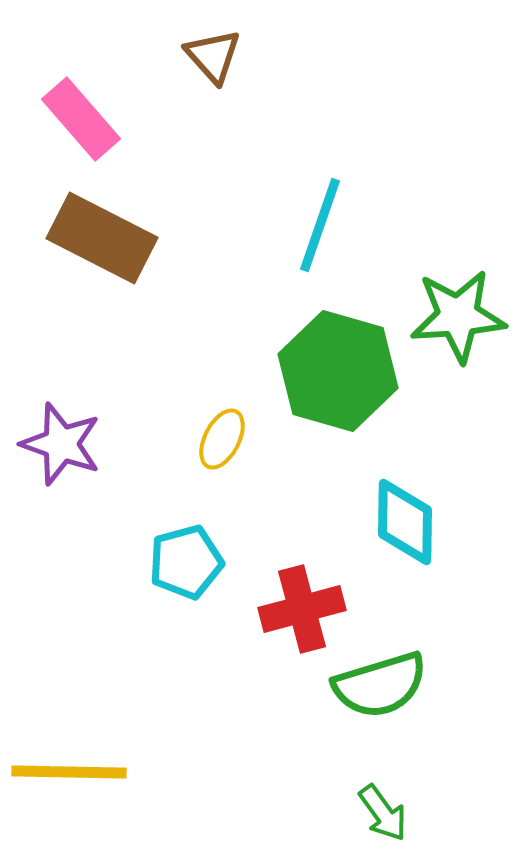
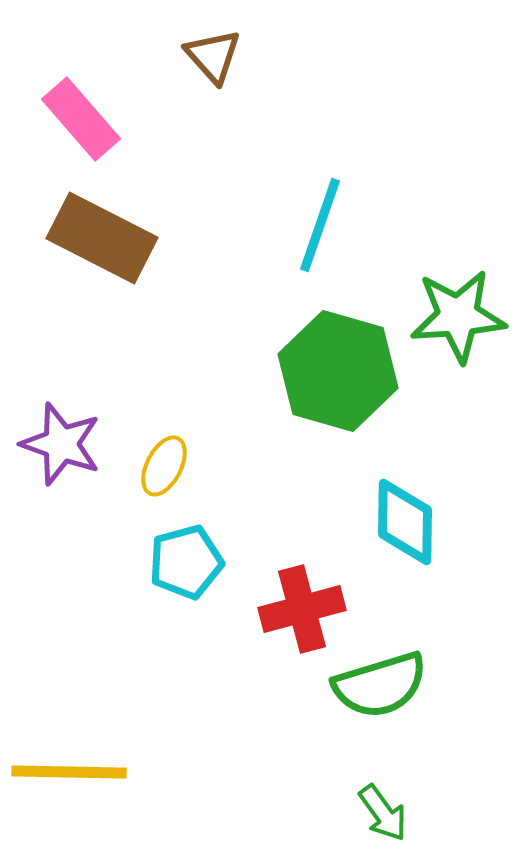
yellow ellipse: moved 58 px left, 27 px down
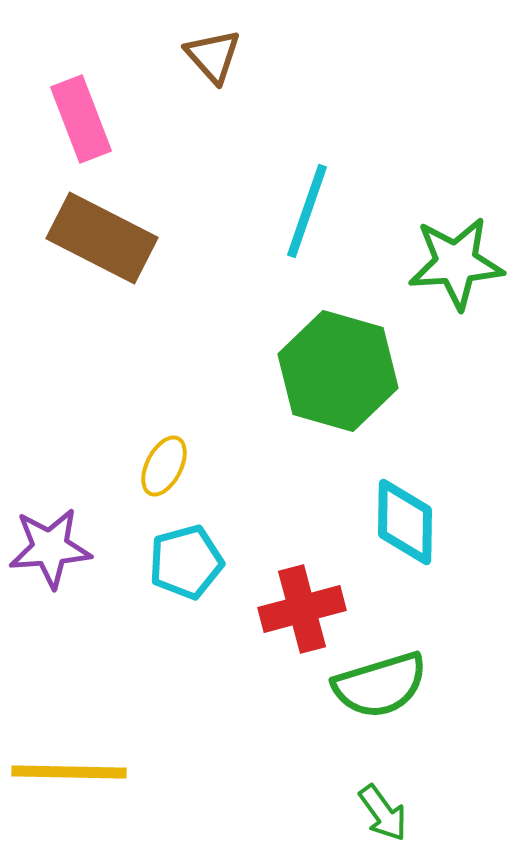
pink rectangle: rotated 20 degrees clockwise
cyan line: moved 13 px left, 14 px up
green star: moved 2 px left, 53 px up
purple star: moved 11 px left, 104 px down; rotated 24 degrees counterclockwise
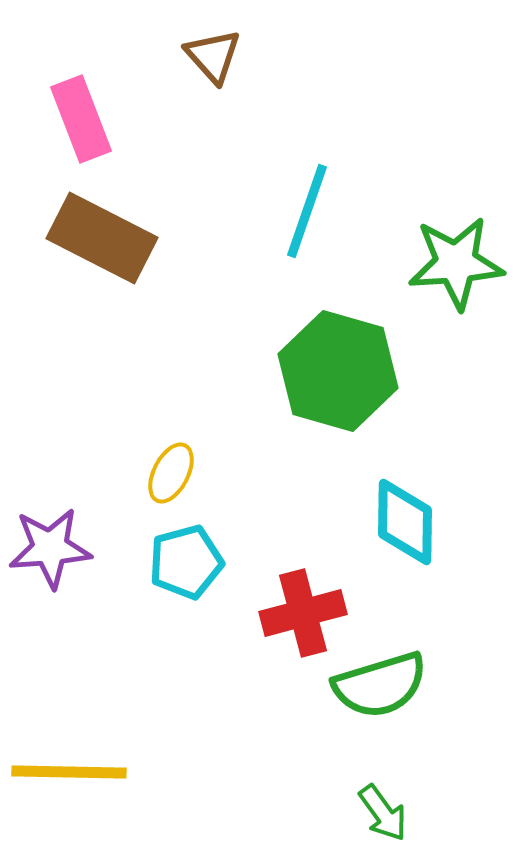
yellow ellipse: moved 7 px right, 7 px down
red cross: moved 1 px right, 4 px down
